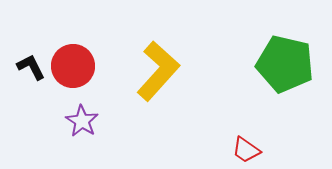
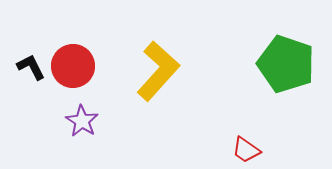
green pentagon: moved 1 px right; rotated 6 degrees clockwise
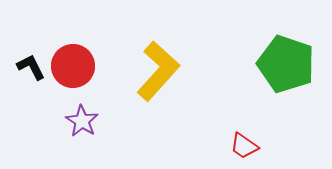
red trapezoid: moved 2 px left, 4 px up
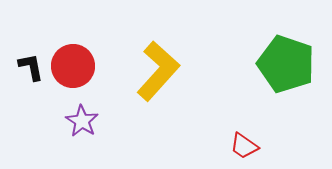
black L-shape: rotated 16 degrees clockwise
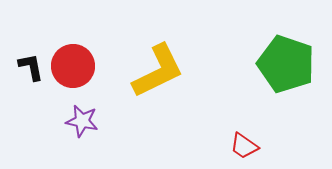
yellow L-shape: rotated 22 degrees clockwise
purple star: rotated 20 degrees counterclockwise
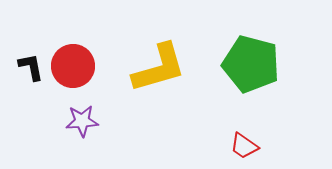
green pentagon: moved 35 px left; rotated 4 degrees counterclockwise
yellow L-shape: moved 1 px right, 3 px up; rotated 10 degrees clockwise
purple star: rotated 16 degrees counterclockwise
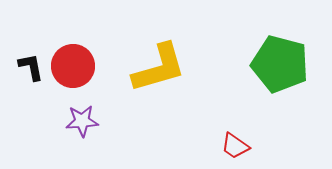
green pentagon: moved 29 px right
red trapezoid: moved 9 px left
